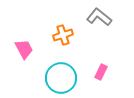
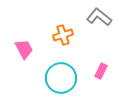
pink rectangle: moved 1 px up
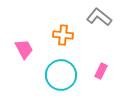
orange cross: rotated 24 degrees clockwise
cyan circle: moved 3 px up
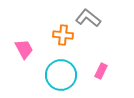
gray L-shape: moved 11 px left, 1 px down
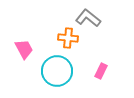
orange cross: moved 5 px right, 3 px down
cyan circle: moved 4 px left, 4 px up
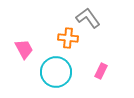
gray L-shape: rotated 15 degrees clockwise
cyan circle: moved 1 px left, 1 px down
